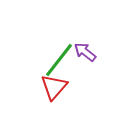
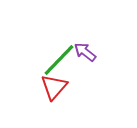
green line: rotated 6 degrees clockwise
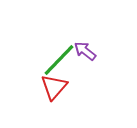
purple arrow: moved 1 px up
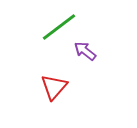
green line: moved 33 px up; rotated 9 degrees clockwise
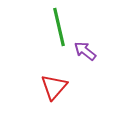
green line: rotated 66 degrees counterclockwise
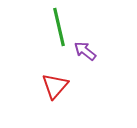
red triangle: moved 1 px right, 1 px up
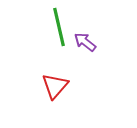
purple arrow: moved 9 px up
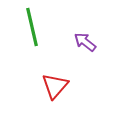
green line: moved 27 px left
